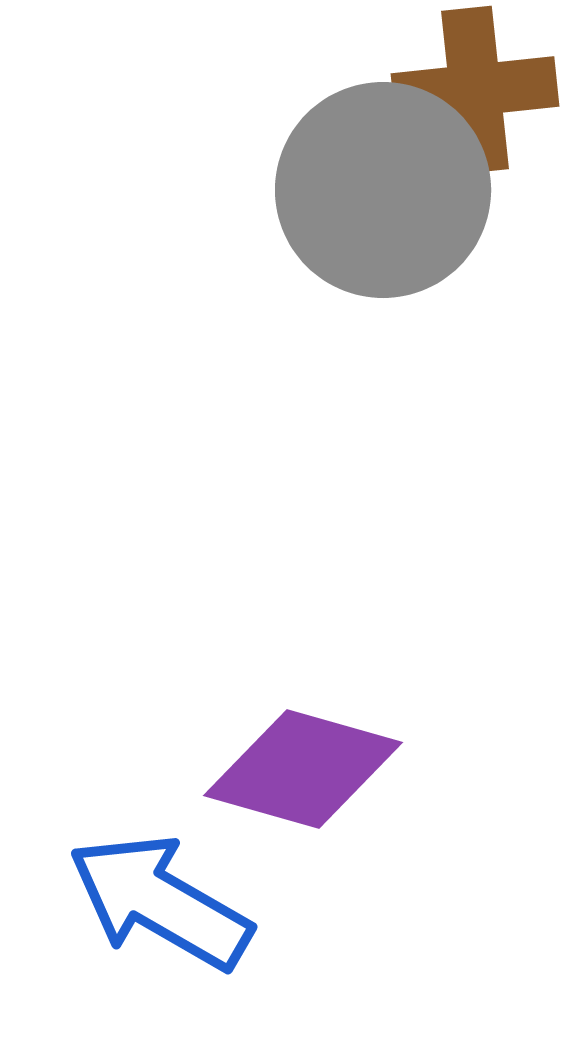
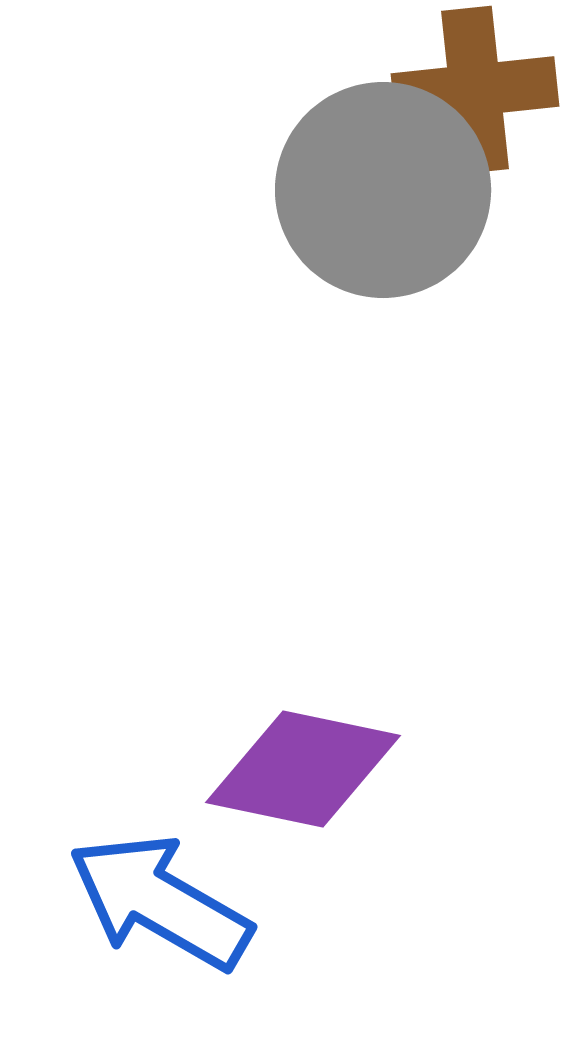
purple diamond: rotated 4 degrees counterclockwise
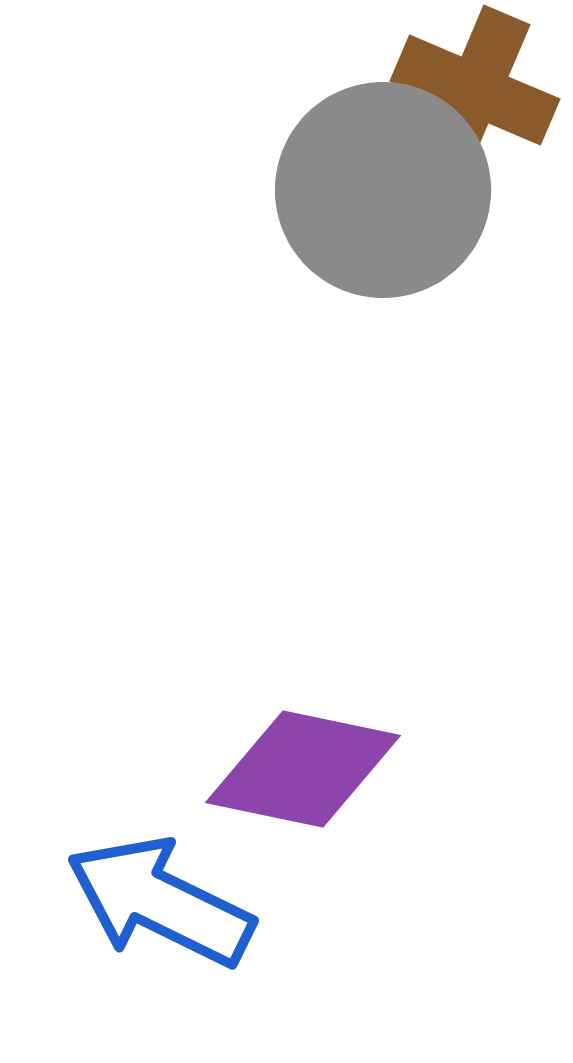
brown cross: rotated 29 degrees clockwise
blue arrow: rotated 4 degrees counterclockwise
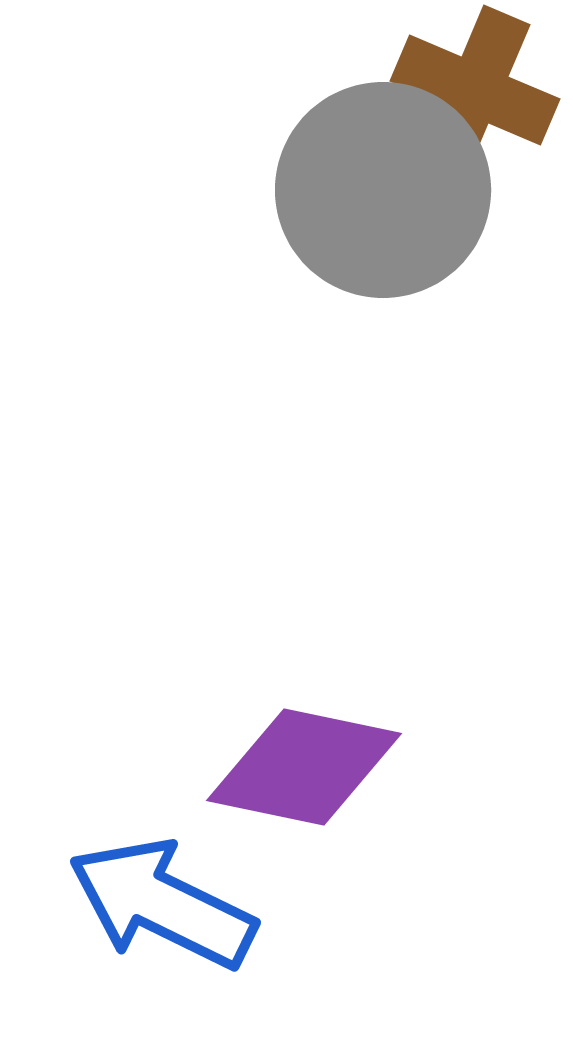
purple diamond: moved 1 px right, 2 px up
blue arrow: moved 2 px right, 2 px down
